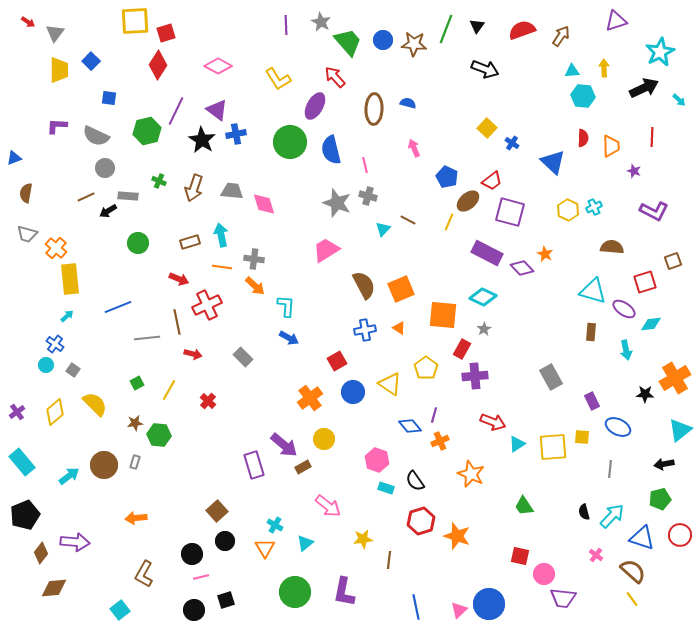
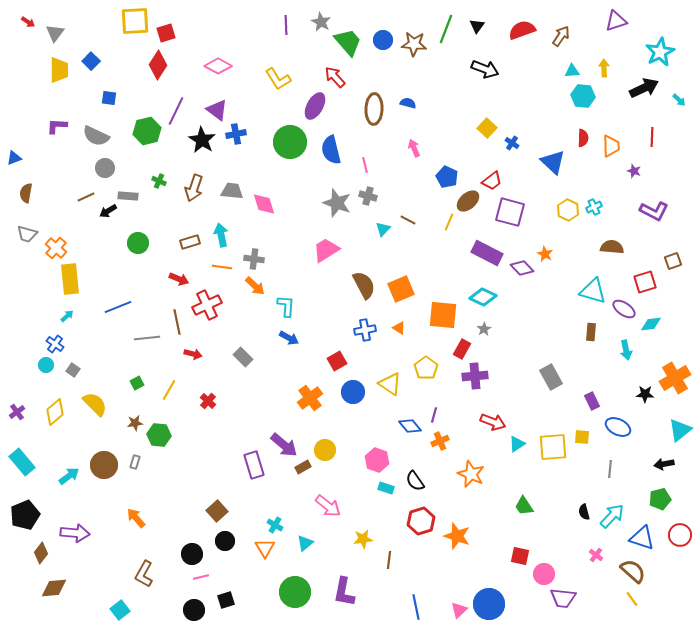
yellow circle at (324, 439): moved 1 px right, 11 px down
orange arrow at (136, 518): rotated 55 degrees clockwise
purple arrow at (75, 542): moved 9 px up
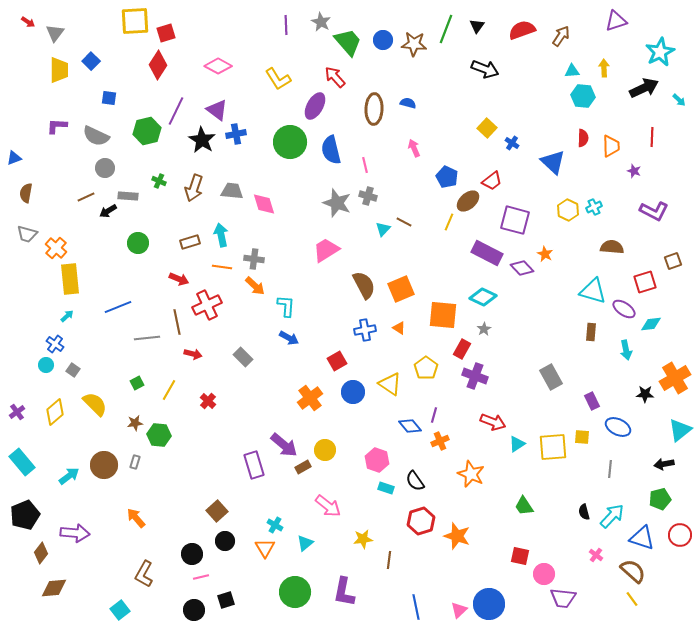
purple square at (510, 212): moved 5 px right, 8 px down
brown line at (408, 220): moved 4 px left, 2 px down
purple cross at (475, 376): rotated 25 degrees clockwise
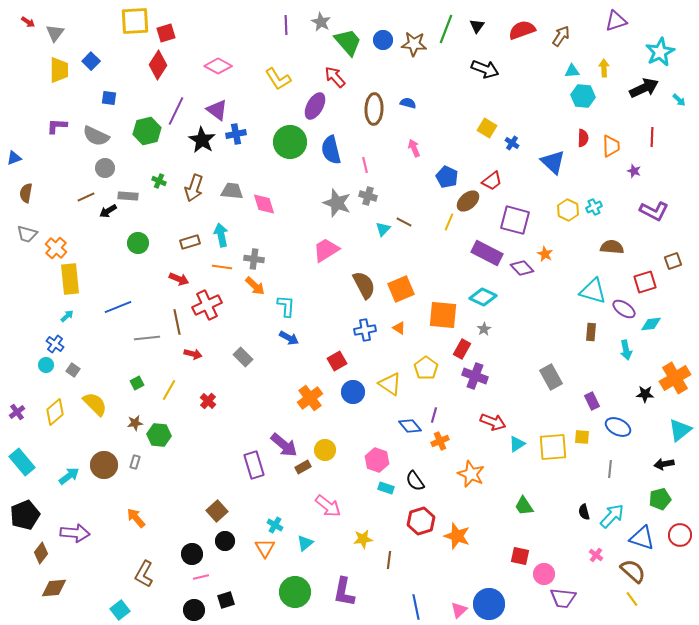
yellow square at (487, 128): rotated 12 degrees counterclockwise
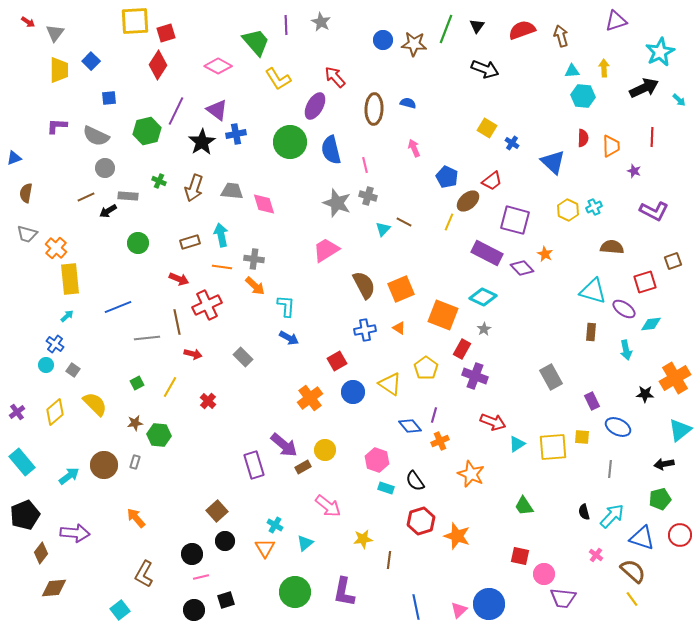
brown arrow at (561, 36): rotated 50 degrees counterclockwise
green trapezoid at (348, 42): moved 92 px left
blue square at (109, 98): rotated 14 degrees counterclockwise
black star at (202, 140): moved 2 px down; rotated 8 degrees clockwise
orange square at (443, 315): rotated 16 degrees clockwise
yellow line at (169, 390): moved 1 px right, 3 px up
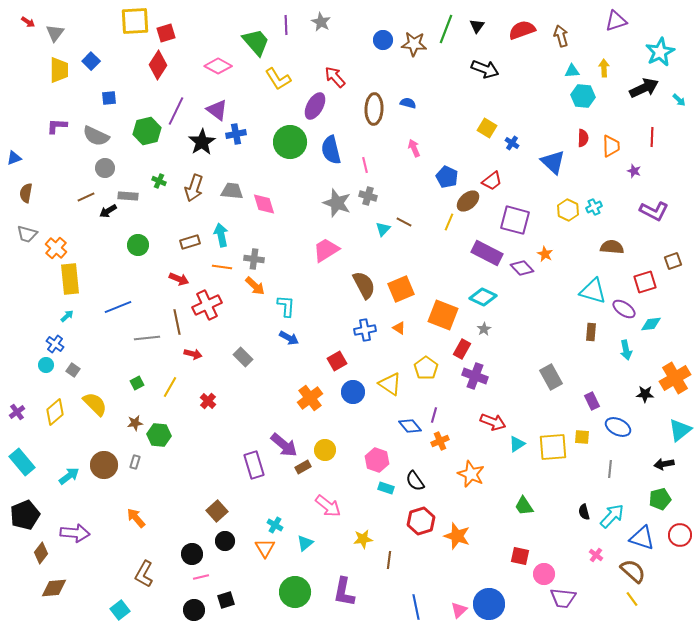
green circle at (138, 243): moved 2 px down
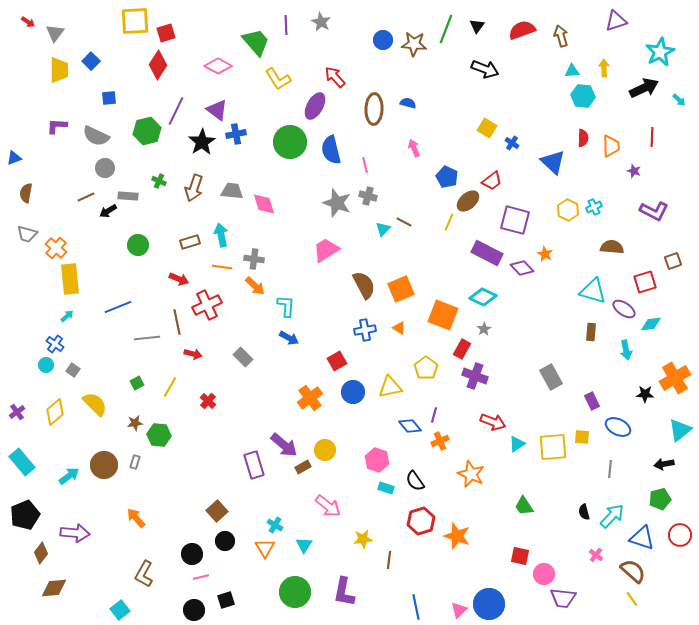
yellow triangle at (390, 384): moved 3 px down; rotated 45 degrees counterclockwise
cyan triangle at (305, 543): moved 1 px left, 2 px down; rotated 18 degrees counterclockwise
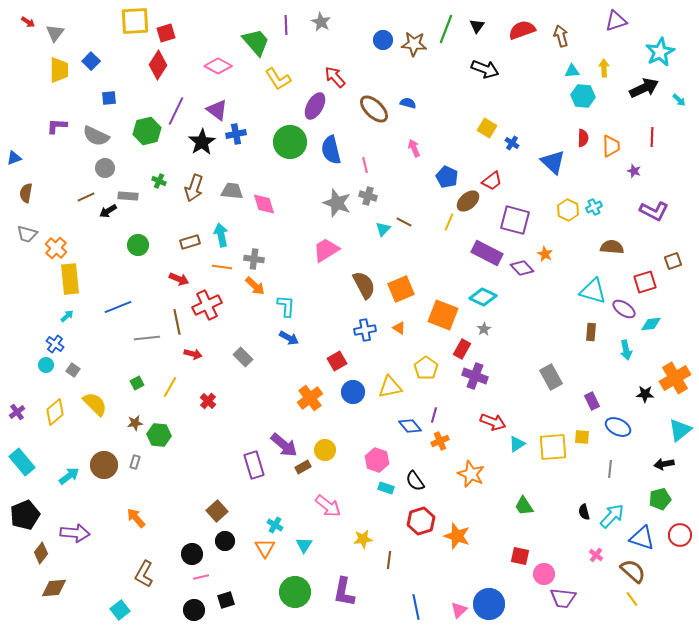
brown ellipse at (374, 109): rotated 48 degrees counterclockwise
